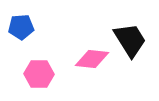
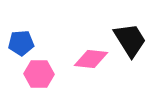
blue pentagon: moved 16 px down
pink diamond: moved 1 px left
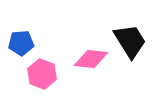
black trapezoid: moved 1 px down
pink hexagon: moved 3 px right; rotated 20 degrees clockwise
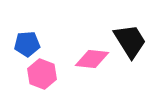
blue pentagon: moved 6 px right, 1 px down
pink diamond: moved 1 px right
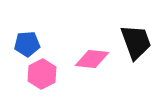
black trapezoid: moved 6 px right, 1 px down; rotated 12 degrees clockwise
pink hexagon: rotated 12 degrees clockwise
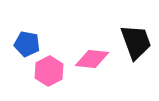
blue pentagon: rotated 15 degrees clockwise
pink hexagon: moved 7 px right, 3 px up
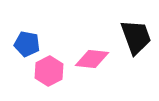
black trapezoid: moved 5 px up
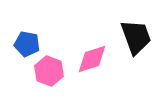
pink diamond: rotated 24 degrees counterclockwise
pink hexagon: rotated 12 degrees counterclockwise
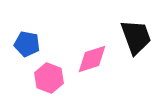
pink hexagon: moved 7 px down
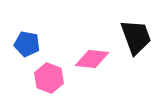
pink diamond: rotated 24 degrees clockwise
